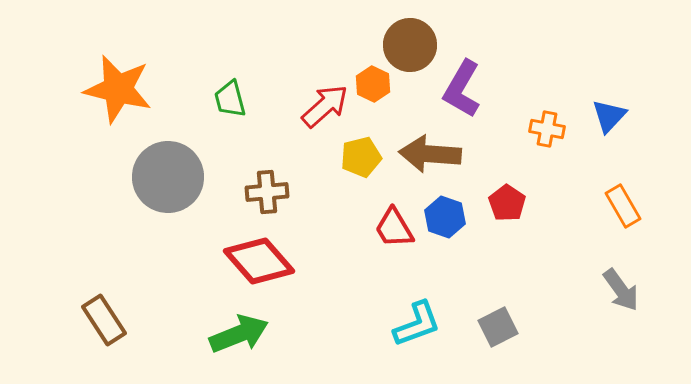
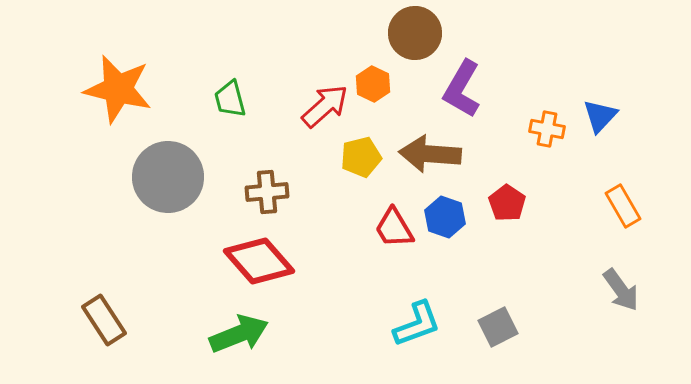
brown circle: moved 5 px right, 12 px up
blue triangle: moved 9 px left
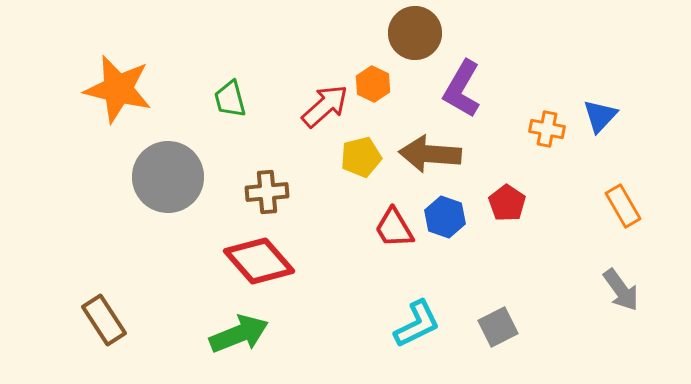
cyan L-shape: rotated 6 degrees counterclockwise
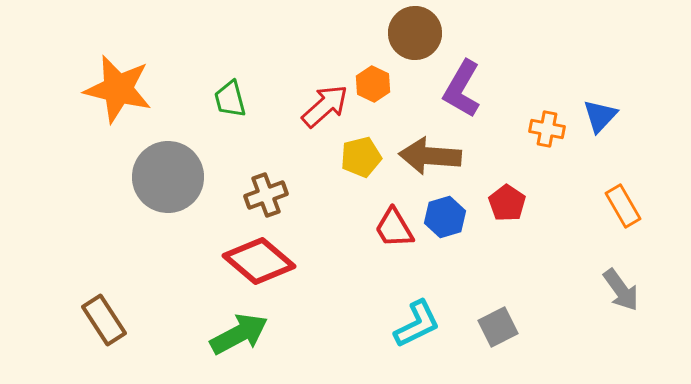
brown arrow: moved 2 px down
brown cross: moved 1 px left, 3 px down; rotated 15 degrees counterclockwise
blue hexagon: rotated 24 degrees clockwise
red diamond: rotated 8 degrees counterclockwise
green arrow: rotated 6 degrees counterclockwise
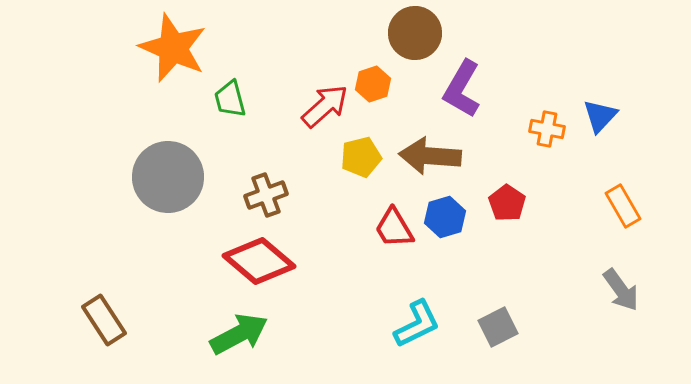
orange hexagon: rotated 16 degrees clockwise
orange star: moved 55 px right, 41 px up; rotated 10 degrees clockwise
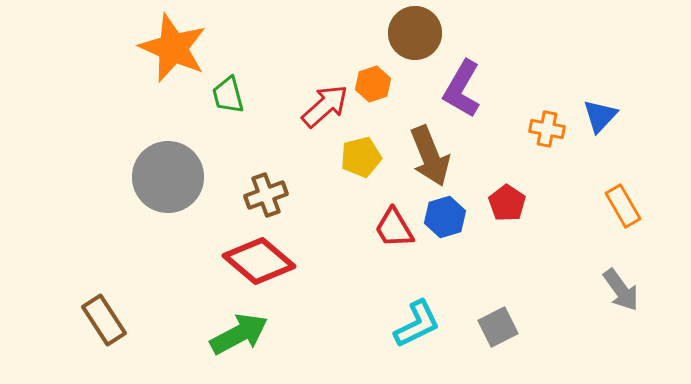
green trapezoid: moved 2 px left, 4 px up
brown arrow: rotated 116 degrees counterclockwise
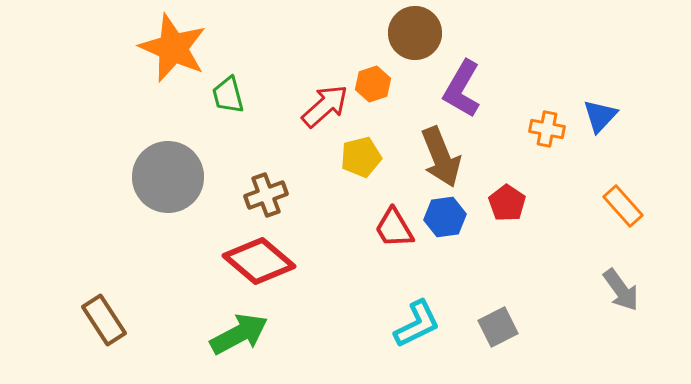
brown arrow: moved 11 px right, 1 px down
orange rectangle: rotated 12 degrees counterclockwise
blue hexagon: rotated 9 degrees clockwise
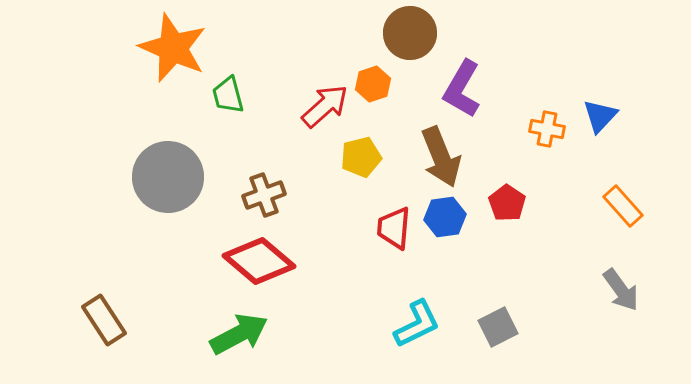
brown circle: moved 5 px left
brown cross: moved 2 px left
red trapezoid: rotated 36 degrees clockwise
